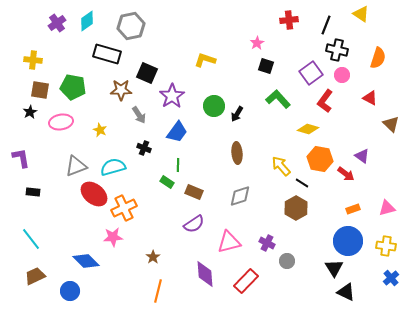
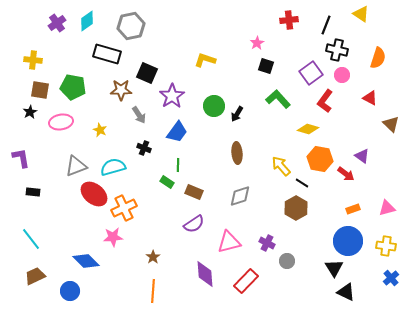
orange line at (158, 291): moved 5 px left; rotated 10 degrees counterclockwise
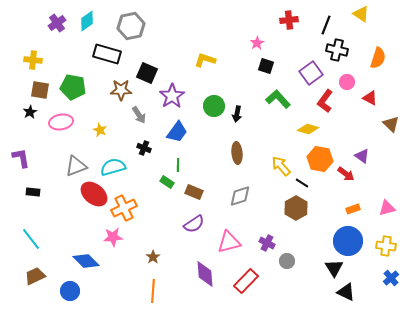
pink circle at (342, 75): moved 5 px right, 7 px down
black arrow at (237, 114): rotated 21 degrees counterclockwise
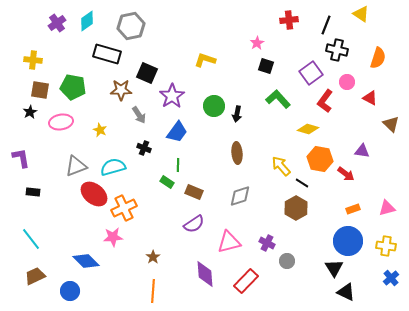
purple triangle at (362, 156): moved 5 px up; rotated 28 degrees counterclockwise
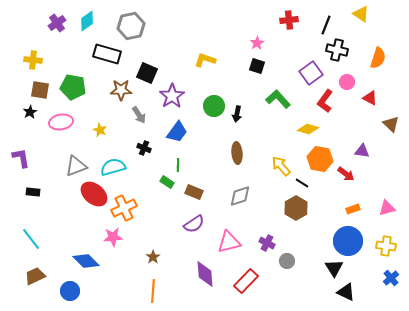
black square at (266, 66): moved 9 px left
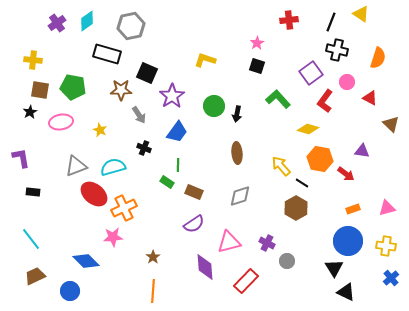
black line at (326, 25): moved 5 px right, 3 px up
purple diamond at (205, 274): moved 7 px up
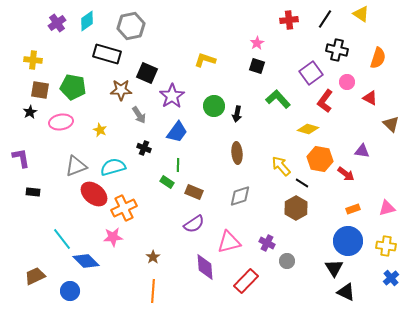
black line at (331, 22): moved 6 px left, 3 px up; rotated 12 degrees clockwise
cyan line at (31, 239): moved 31 px right
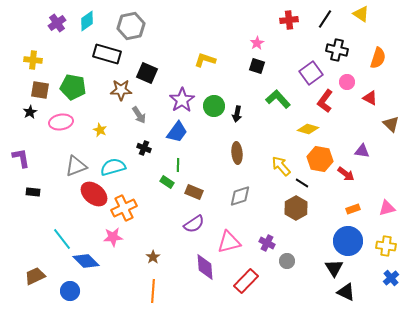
purple star at (172, 96): moved 10 px right, 4 px down
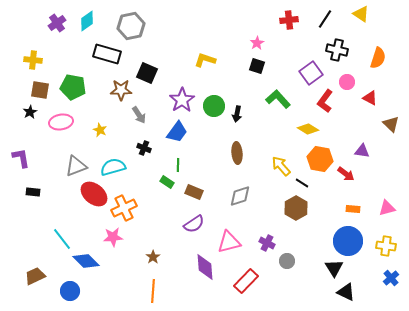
yellow diamond at (308, 129): rotated 15 degrees clockwise
orange rectangle at (353, 209): rotated 24 degrees clockwise
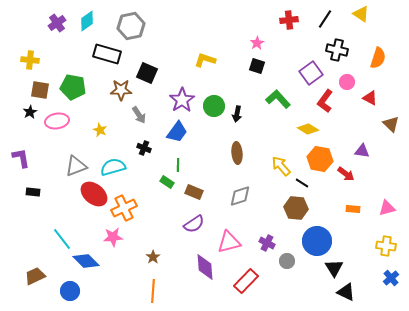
yellow cross at (33, 60): moved 3 px left
pink ellipse at (61, 122): moved 4 px left, 1 px up
brown hexagon at (296, 208): rotated 25 degrees counterclockwise
blue circle at (348, 241): moved 31 px left
